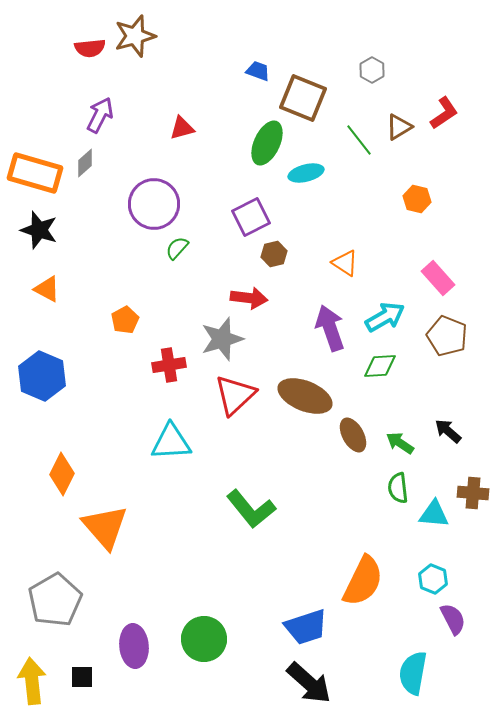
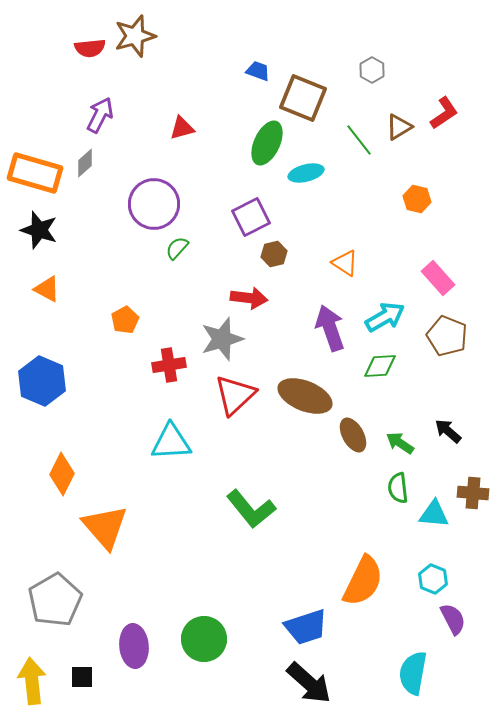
blue hexagon at (42, 376): moved 5 px down
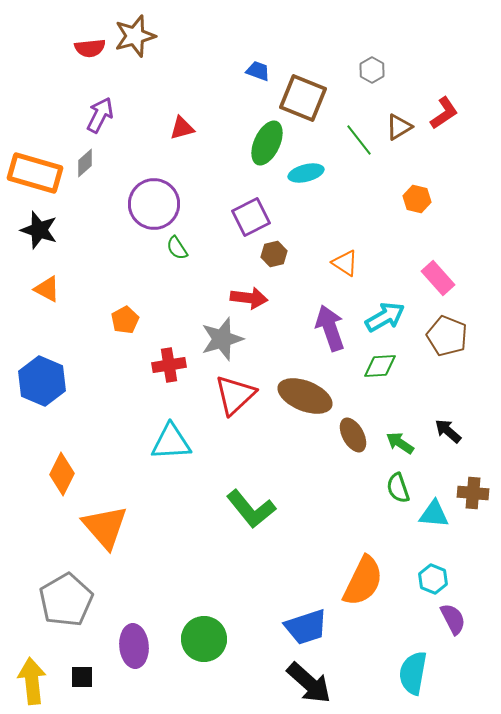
green semicircle at (177, 248): rotated 75 degrees counterclockwise
green semicircle at (398, 488): rotated 12 degrees counterclockwise
gray pentagon at (55, 600): moved 11 px right
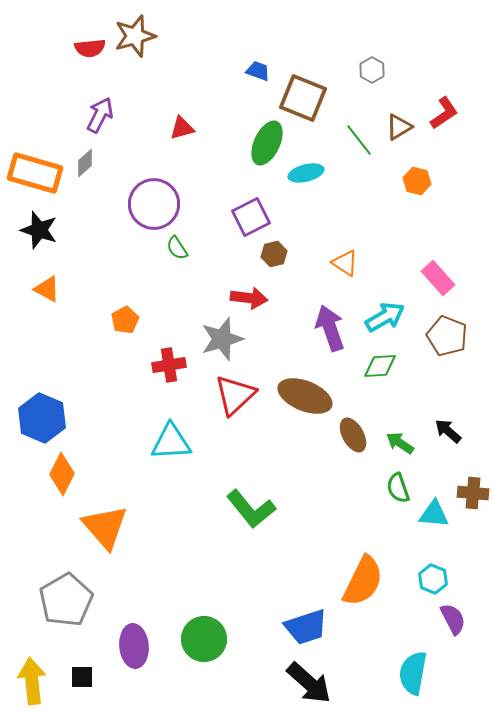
orange hexagon at (417, 199): moved 18 px up
blue hexagon at (42, 381): moved 37 px down
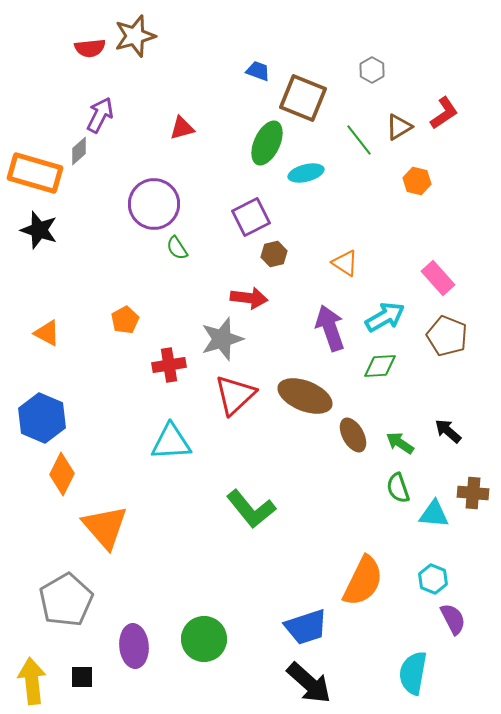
gray diamond at (85, 163): moved 6 px left, 12 px up
orange triangle at (47, 289): moved 44 px down
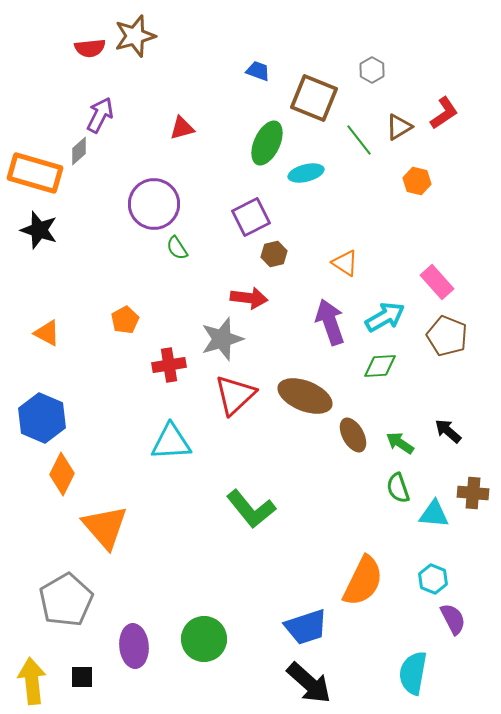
brown square at (303, 98): moved 11 px right
pink rectangle at (438, 278): moved 1 px left, 4 px down
purple arrow at (330, 328): moved 6 px up
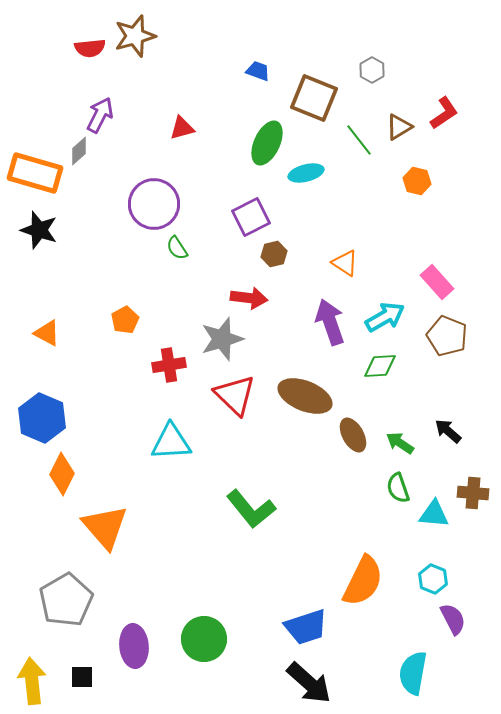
red triangle at (235, 395): rotated 33 degrees counterclockwise
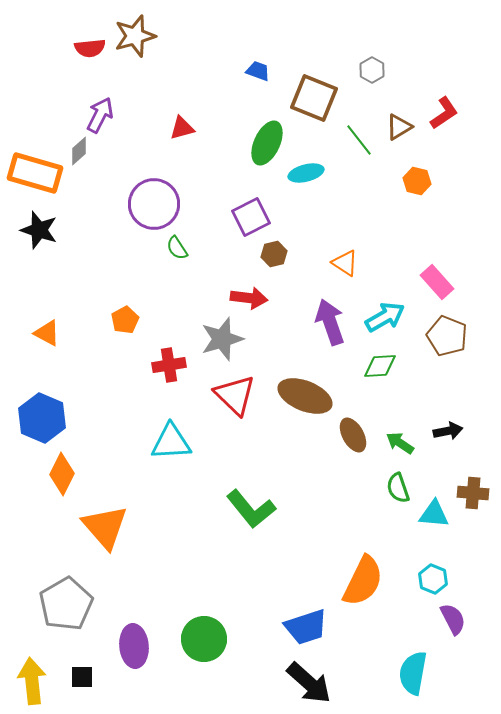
black arrow at (448, 431): rotated 128 degrees clockwise
gray pentagon at (66, 600): moved 4 px down
